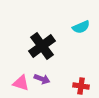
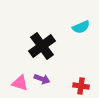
pink triangle: moved 1 px left
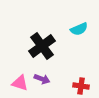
cyan semicircle: moved 2 px left, 2 px down
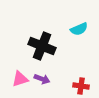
black cross: rotated 32 degrees counterclockwise
pink triangle: moved 4 px up; rotated 36 degrees counterclockwise
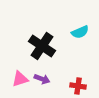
cyan semicircle: moved 1 px right, 3 px down
black cross: rotated 12 degrees clockwise
red cross: moved 3 px left
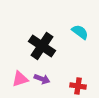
cyan semicircle: rotated 120 degrees counterclockwise
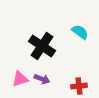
red cross: moved 1 px right; rotated 14 degrees counterclockwise
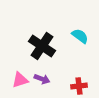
cyan semicircle: moved 4 px down
pink triangle: moved 1 px down
